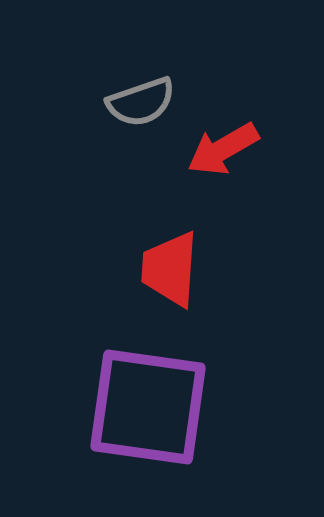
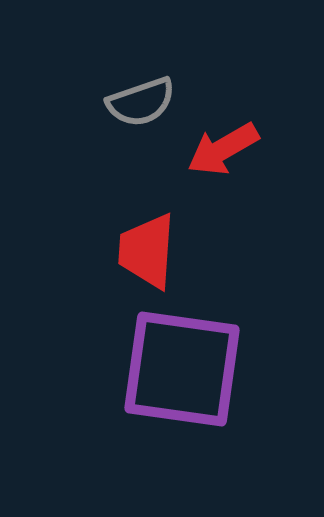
red trapezoid: moved 23 px left, 18 px up
purple square: moved 34 px right, 38 px up
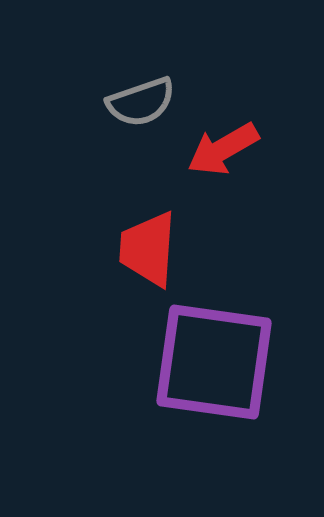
red trapezoid: moved 1 px right, 2 px up
purple square: moved 32 px right, 7 px up
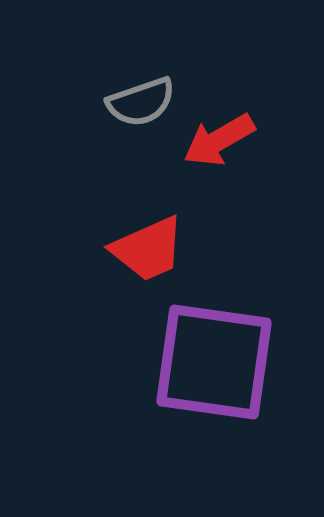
red arrow: moved 4 px left, 9 px up
red trapezoid: rotated 118 degrees counterclockwise
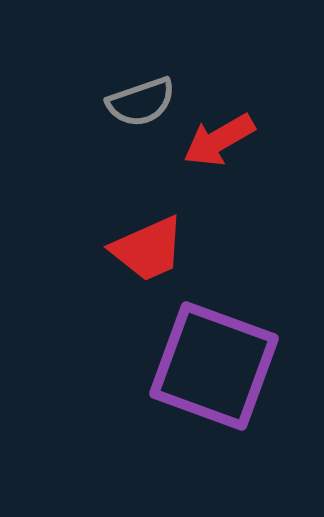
purple square: moved 4 px down; rotated 12 degrees clockwise
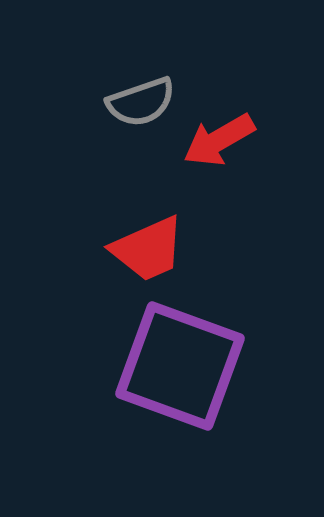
purple square: moved 34 px left
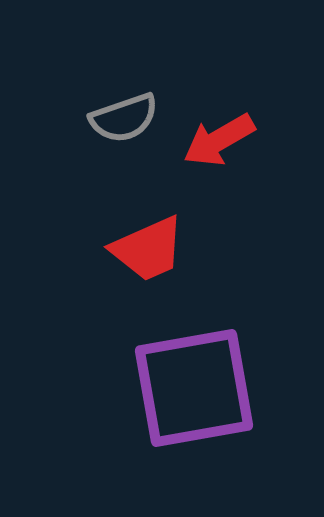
gray semicircle: moved 17 px left, 16 px down
purple square: moved 14 px right, 22 px down; rotated 30 degrees counterclockwise
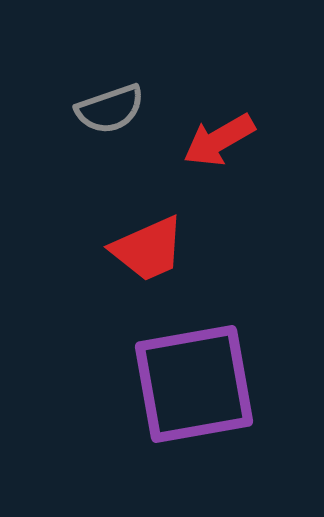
gray semicircle: moved 14 px left, 9 px up
purple square: moved 4 px up
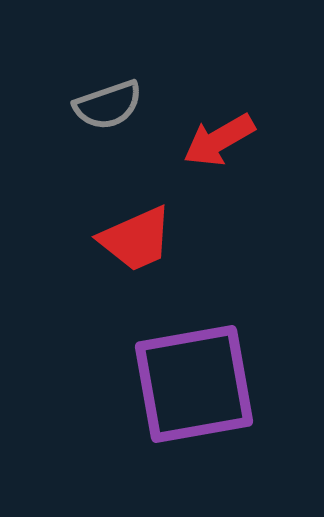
gray semicircle: moved 2 px left, 4 px up
red trapezoid: moved 12 px left, 10 px up
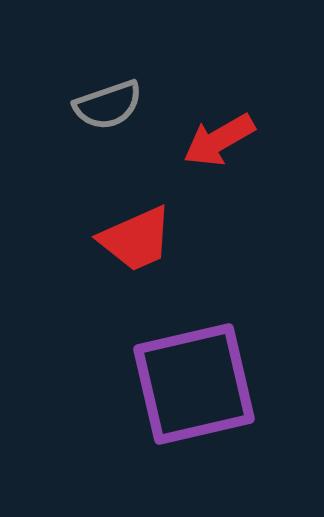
purple square: rotated 3 degrees counterclockwise
